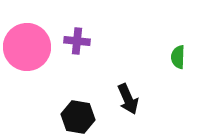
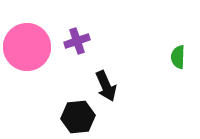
purple cross: rotated 25 degrees counterclockwise
black arrow: moved 22 px left, 13 px up
black hexagon: rotated 16 degrees counterclockwise
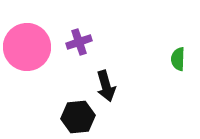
purple cross: moved 2 px right, 1 px down
green semicircle: moved 2 px down
black arrow: rotated 8 degrees clockwise
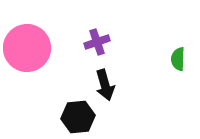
purple cross: moved 18 px right
pink circle: moved 1 px down
black arrow: moved 1 px left, 1 px up
